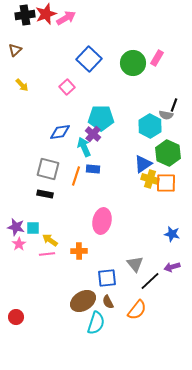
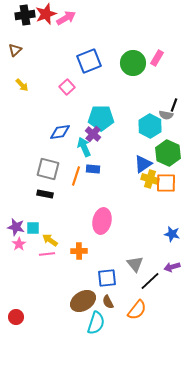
blue square at (89, 59): moved 2 px down; rotated 25 degrees clockwise
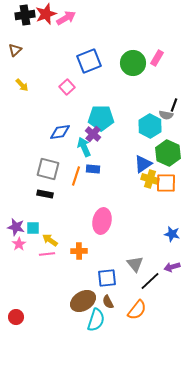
cyan semicircle at (96, 323): moved 3 px up
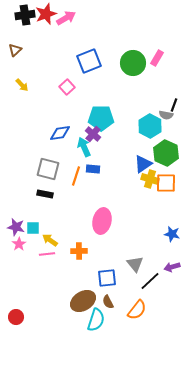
blue diamond at (60, 132): moved 1 px down
green hexagon at (168, 153): moved 2 px left
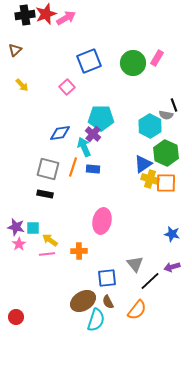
black line at (174, 105): rotated 40 degrees counterclockwise
orange line at (76, 176): moved 3 px left, 9 px up
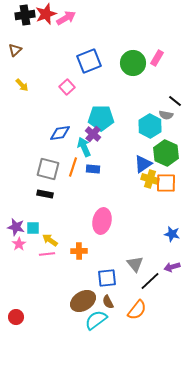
black line at (174, 105): moved 1 px right, 4 px up; rotated 32 degrees counterclockwise
cyan semicircle at (96, 320): rotated 145 degrees counterclockwise
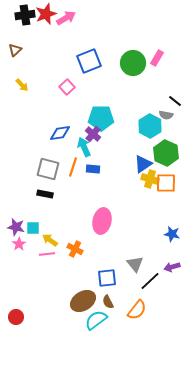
orange cross at (79, 251): moved 4 px left, 2 px up; rotated 28 degrees clockwise
